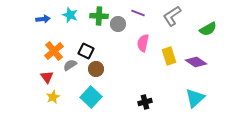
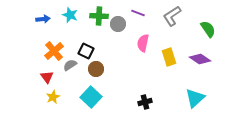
green semicircle: rotated 96 degrees counterclockwise
yellow rectangle: moved 1 px down
purple diamond: moved 4 px right, 3 px up
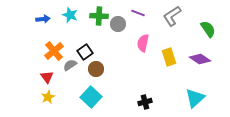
black square: moved 1 px left, 1 px down; rotated 28 degrees clockwise
yellow star: moved 5 px left
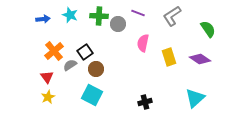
cyan square: moved 1 px right, 2 px up; rotated 15 degrees counterclockwise
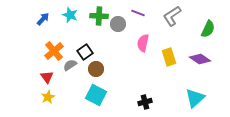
blue arrow: rotated 40 degrees counterclockwise
green semicircle: rotated 60 degrees clockwise
cyan square: moved 4 px right
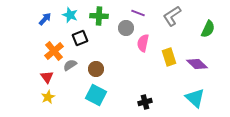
blue arrow: moved 2 px right
gray circle: moved 8 px right, 4 px down
black square: moved 5 px left, 14 px up; rotated 14 degrees clockwise
purple diamond: moved 3 px left, 5 px down; rotated 10 degrees clockwise
cyan triangle: rotated 35 degrees counterclockwise
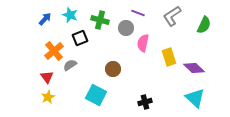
green cross: moved 1 px right, 4 px down; rotated 12 degrees clockwise
green semicircle: moved 4 px left, 4 px up
purple diamond: moved 3 px left, 4 px down
brown circle: moved 17 px right
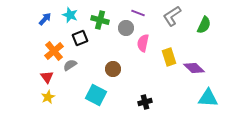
cyan triangle: moved 13 px right; rotated 40 degrees counterclockwise
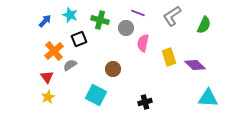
blue arrow: moved 2 px down
black square: moved 1 px left, 1 px down
purple diamond: moved 1 px right, 3 px up
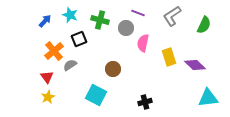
cyan triangle: rotated 10 degrees counterclockwise
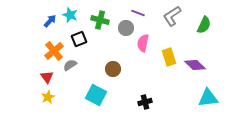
blue arrow: moved 5 px right
